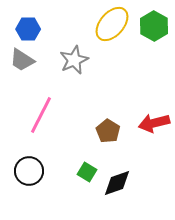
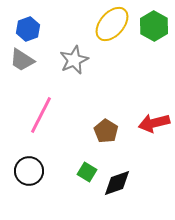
blue hexagon: rotated 20 degrees counterclockwise
brown pentagon: moved 2 px left
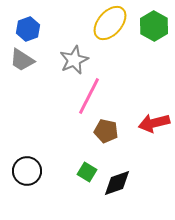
yellow ellipse: moved 2 px left, 1 px up
pink line: moved 48 px right, 19 px up
brown pentagon: rotated 20 degrees counterclockwise
black circle: moved 2 px left
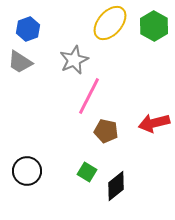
gray trapezoid: moved 2 px left, 2 px down
black diamond: moved 1 px left, 3 px down; rotated 20 degrees counterclockwise
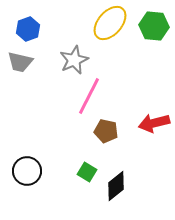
green hexagon: rotated 24 degrees counterclockwise
gray trapezoid: rotated 20 degrees counterclockwise
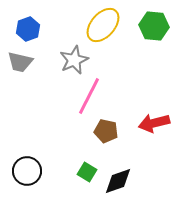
yellow ellipse: moved 7 px left, 2 px down
black diamond: moved 2 px right, 5 px up; rotated 20 degrees clockwise
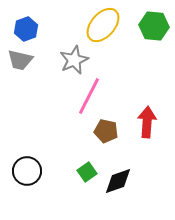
blue hexagon: moved 2 px left
gray trapezoid: moved 2 px up
red arrow: moved 7 px left, 1 px up; rotated 108 degrees clockwise
green square: rotated 24 degrees clockwise
